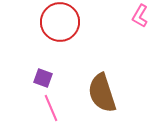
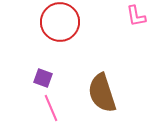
pink L-shape: moved 4 px left; rotated 40 degrees counterclockwise
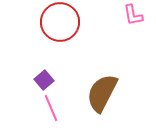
pink L-shape: moved 3 px left, 1 px up
purple square: moved 1 px right, 2 px down; rotated 30 degrees clockwise
brown semicircle: rotated 45 degrees clockwise
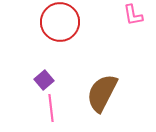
pink line: rotated 16 degrees clockwise
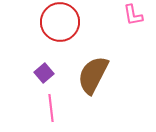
purple square: moved 7 px up
brown semicircle: moved 9 px left, 18 px up
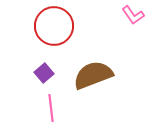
pink L-shape: rotated 25 degrees counterclockwise
red circle: moved 6 px left, 4 px down
brown semicircle: rotated 42 degrees clockwise
